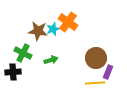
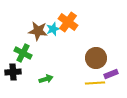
green arrow: moved 5 px left, 19 px down
purple rectangle: moved 3 px right, 2 px down; rotated 48 degrees clockwise
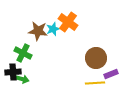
green arrow: moved 24 px left; rotated 32 degrees clockwise
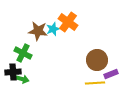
brown circle: moved 1 px right, 2 px down
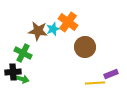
brown circle: moved 12 px left, 13 px up
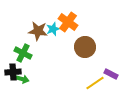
purple rectangle: rotated 48 degrees clockwise
yellow line: rotated 30 degrees counterclockwise
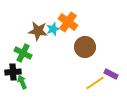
green arrow: moved 3 px down; rotated 128 degrees counterclockwise
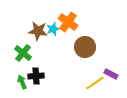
green cross: rotated 12 degrees clockwise
black cross: moved 23 px right, 4 px down
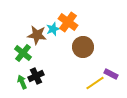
brown star: moved 1 px left, 4 px down
brown circle: moved 2 px left
black cross: rotated 21 degrees counterclockwise
